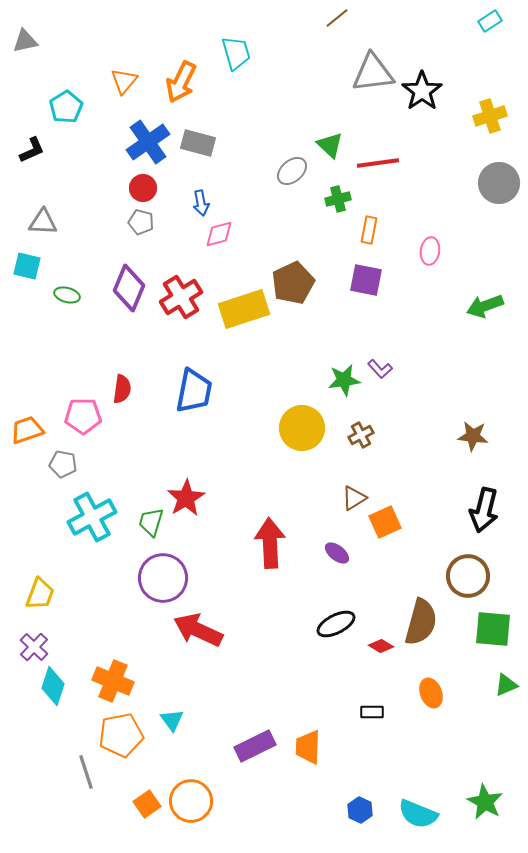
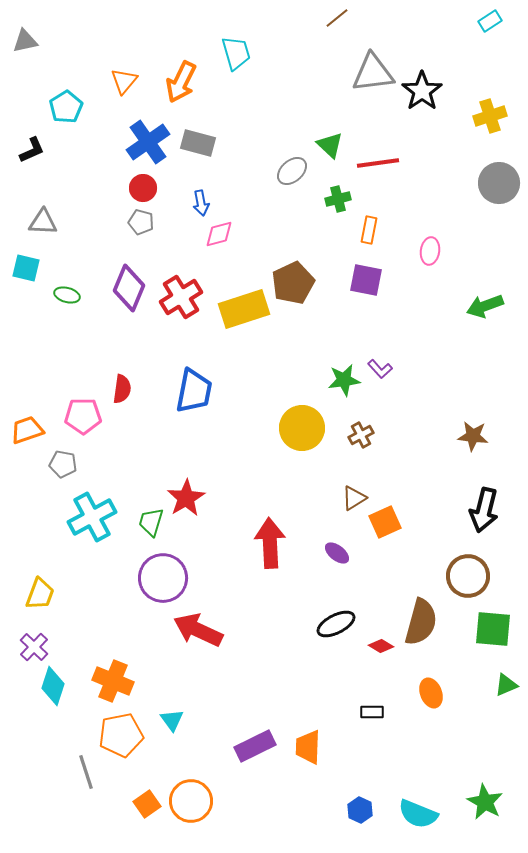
cyan square at (27, 266): moved 1 px left, 2 px down
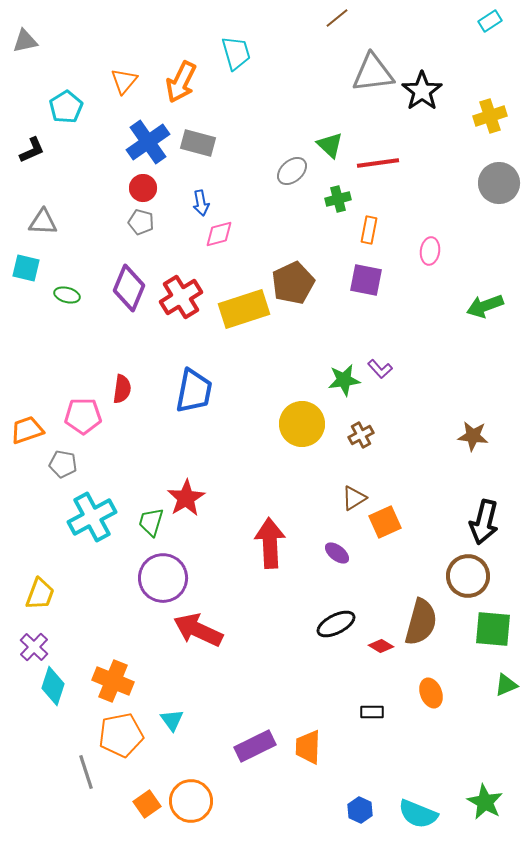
yellow circle at (302, 428): moved 4 px up
black arrow at (484, 510): moved 12 px down
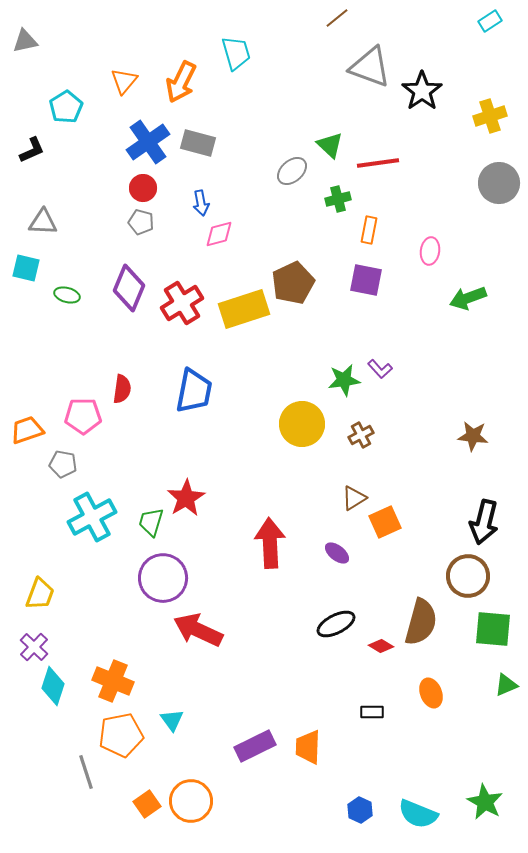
gray triangle at (373, 73): moved 3 px left, 6 px up; rotated 27 degrees clockwise
red cross at (181, 297): moved 1 px right, 6 px down
green arrow at (485, 306): moved 17 px left, 8 px up
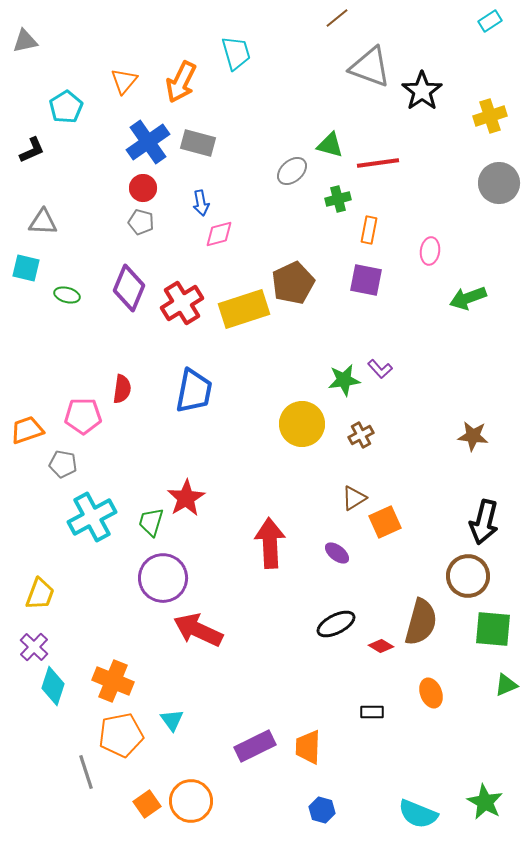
green triangle at (330, 145): rotated 28 degrees counterclockwise
blue hexagon at (360, 810): moved 38 px left; rotated 10 degrees counterclockwise
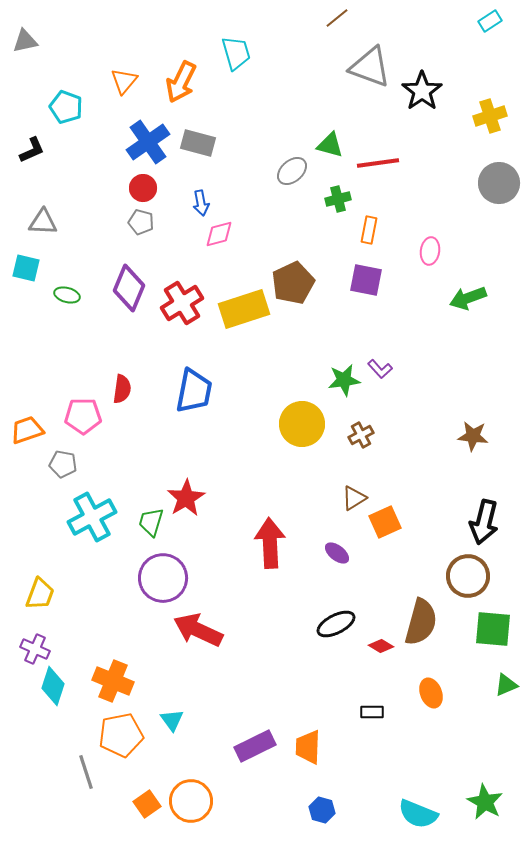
cyan pentagon at (66, 107): rotated 20 degrees counterclockwise
purple cross at (34, 647): moved 1 px right, 2 px down; rotated 20 degrees counterclockwise
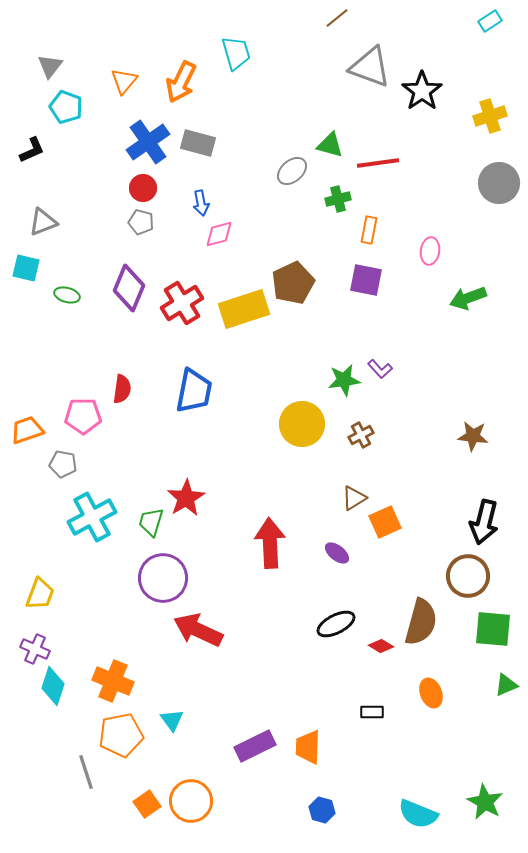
gray triangle at (25, 41): moved 25 px right, 25 px down; rotated 40 degrees counterclockwise
gray triangle at (43, 222): rotated 24 degrees counterclockwise
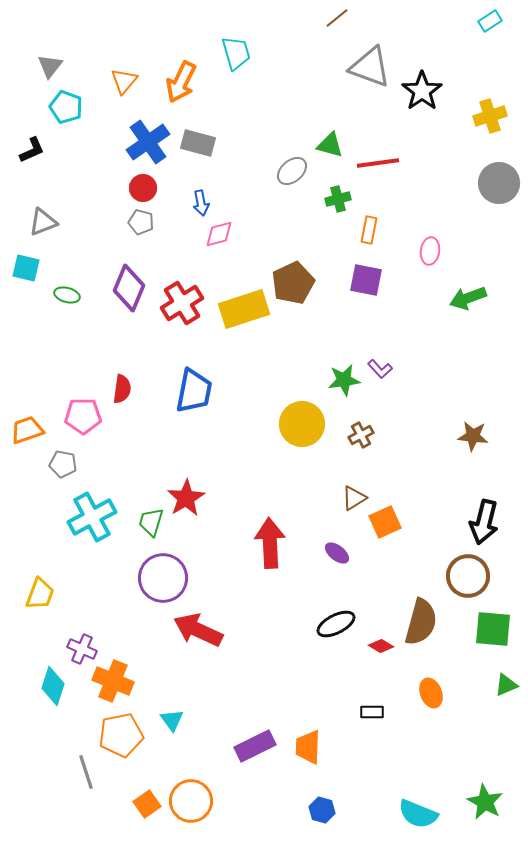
purple cross at (35, 649): moved 47 px right
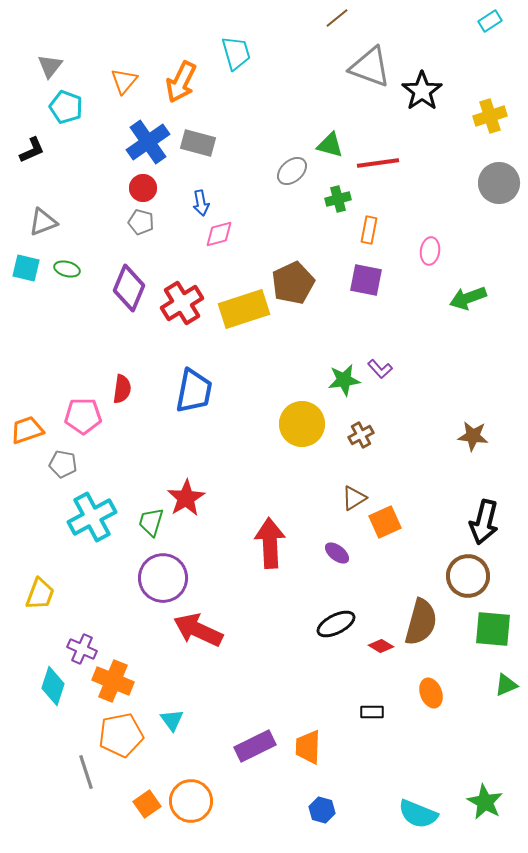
green ellipse at (67, 295): moved 26 px up
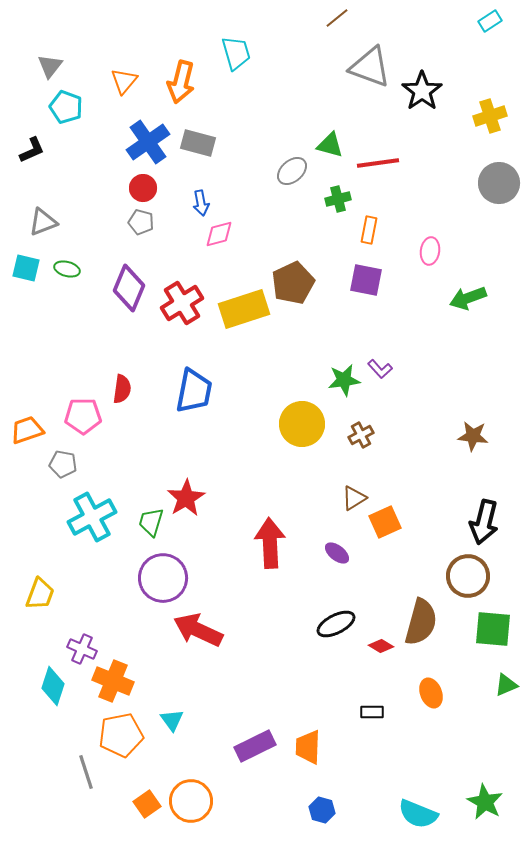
orange arrow at (181, 82): rotated 12 degrees counterclockwise
